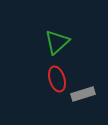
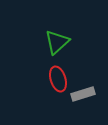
red ellipse: moved 1 px right
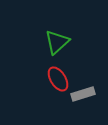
red ellipse: rotated 15 degrees counterclockwise
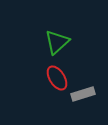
red ellipse: moved 1 px left, 1 px up
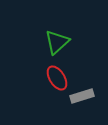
gray rectangle: moved 1 px left, 2 px down
